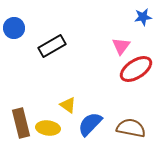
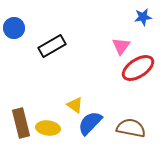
red ellipse: moved 2 px right, 1 px up
yellow triangle: moved 7 px right
blue semicircle: moved 1 px up
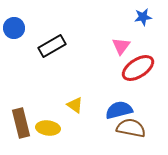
blue semicircle: moved 29 px right, 13 px up; rotated 32 degrees clockwise
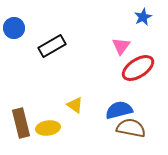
blue star: rotated 18 degrees counterclockwise
yellow ellipse: rotated 15 degrees counterclockwise
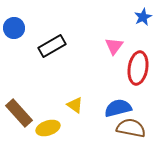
pink triangle: moved 7 px left
red ellipse: rotated 48 degrees counterclockwise
blue semicircle: moved 1 px left, 2 px up
brown rectangle: moved 2 px left, 10 px up; rotated 28 degrees counterclockwise
yellow ellipse: rotated 10 degrees counterclockwise
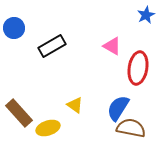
blue star: moved 3 px right, 2 px up
pink triangle: moved 2 px left; rotated 36 degrees counterclockwise
blue semicircle: rotated 44 degrees counterclockwise
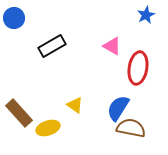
blue circle: moved 10 px up
